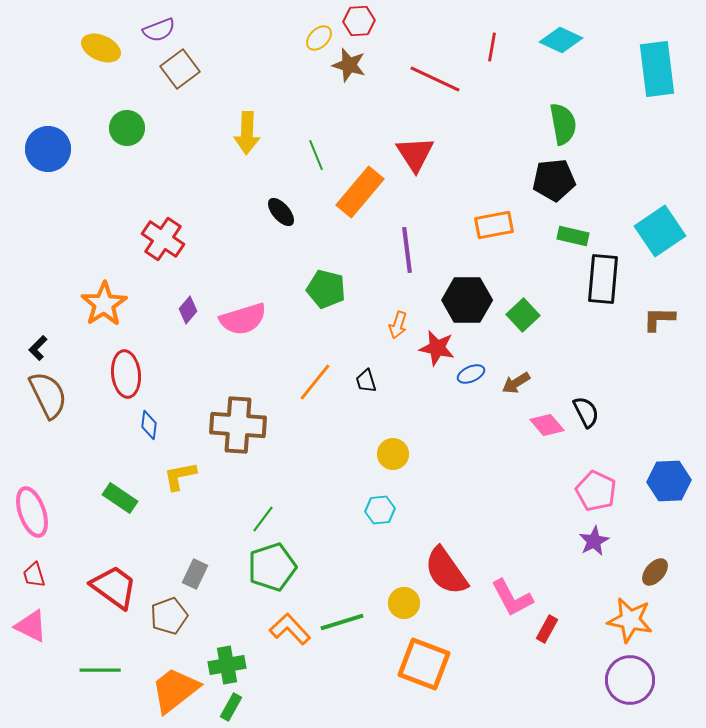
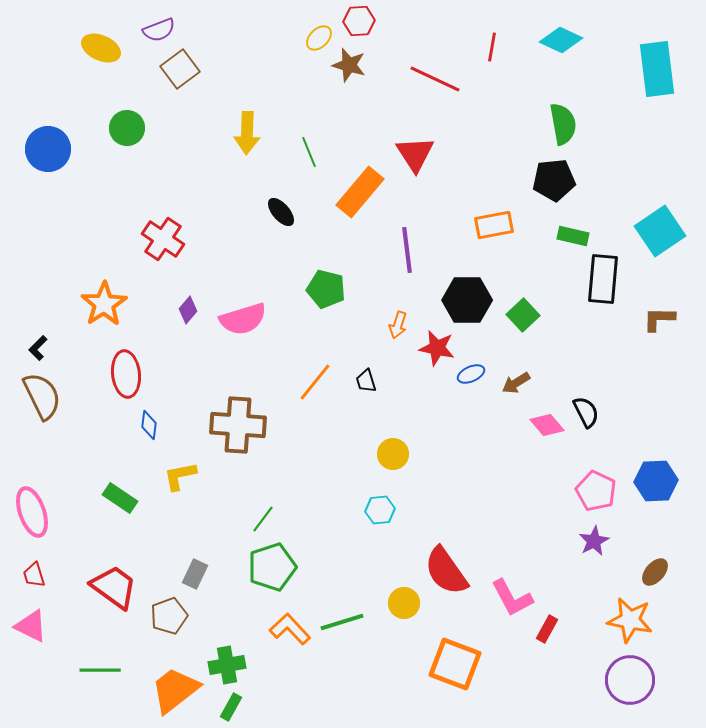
green line at (316, 155): moved 7 px left, 3 px up
brown semicircle at (48, 395): moved 6 px left, 1 px down
blue hexagon at (669, 481): moved 13 px left
orange square at (424, 664): moved 31 px right
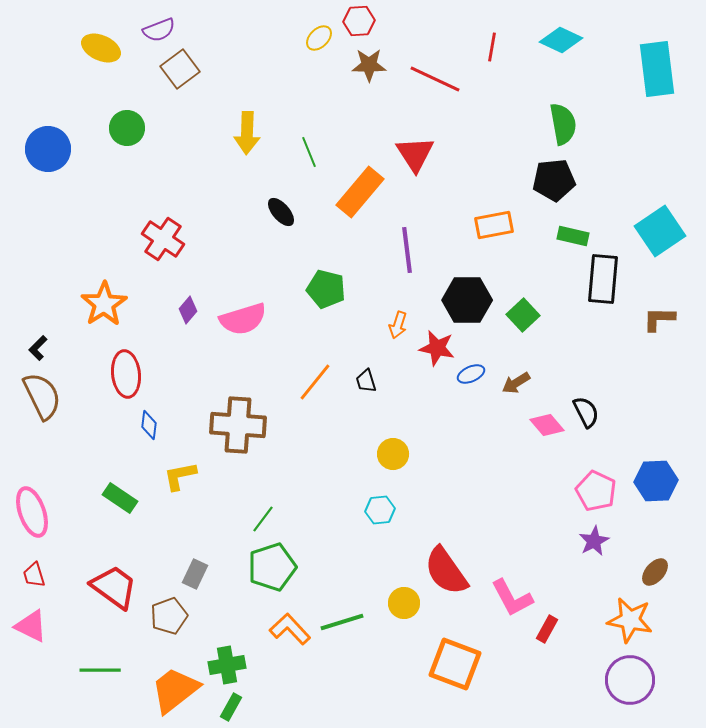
brown star at (349, 65): moved 20 px right; rotated 16 degrees counterclockwise
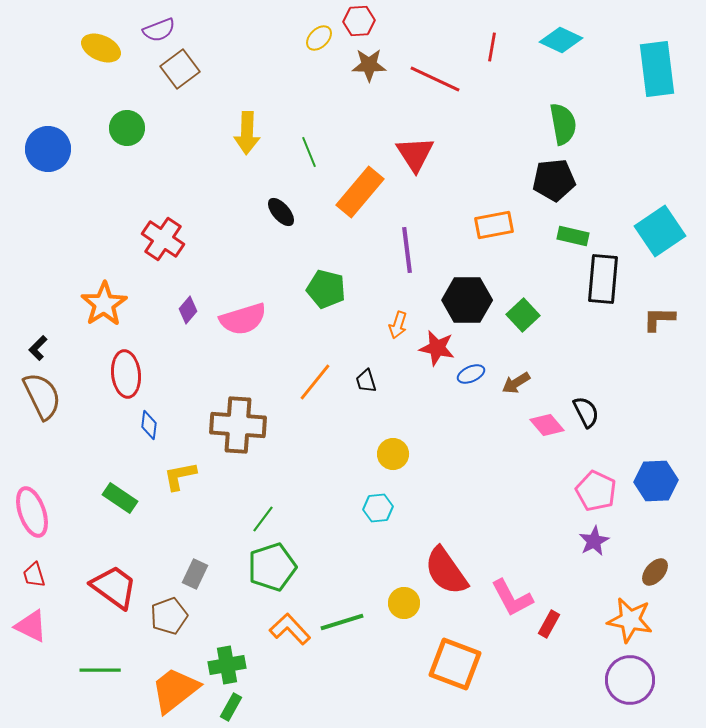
cyan hexagon at (380, 510): moved 2 px left, 2 px up
red rectangle at (547, 629): moved 2 px right, 5 px up
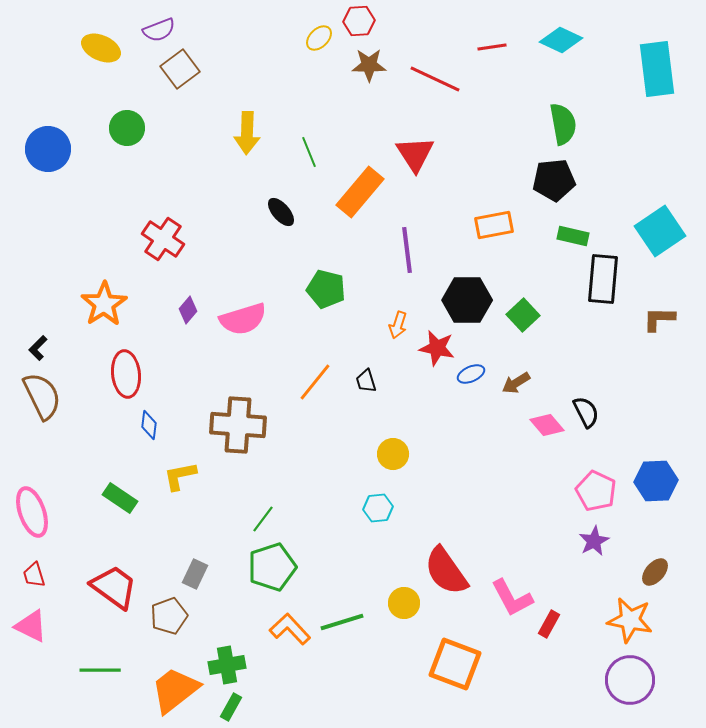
red line at (492, 47): rotated 72 degrees clockwise
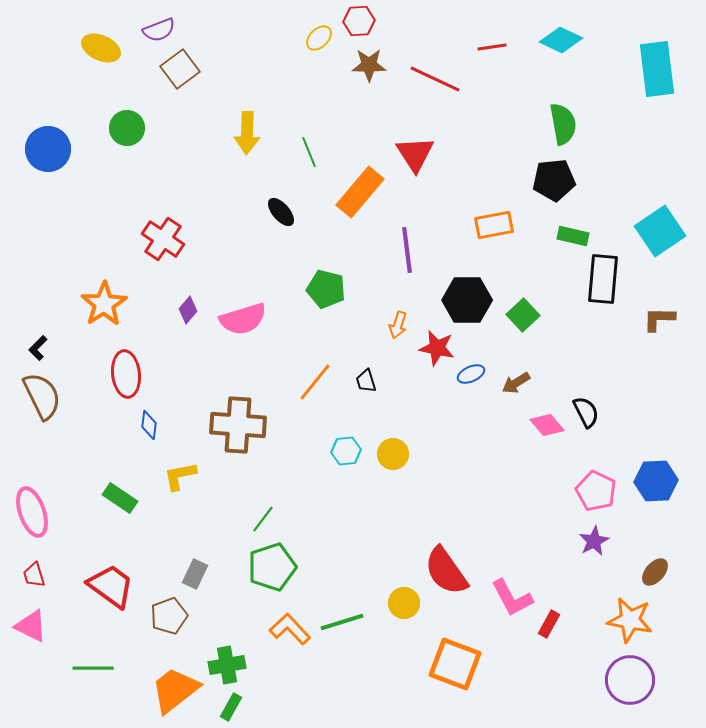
cyan hexagon at (378, 508): moved 32 px left, 57 px up
red trapezoid at (114, 587): moved 3 px left, 1 px up
green line at (100, 670): moved 7 px left, 2 px up
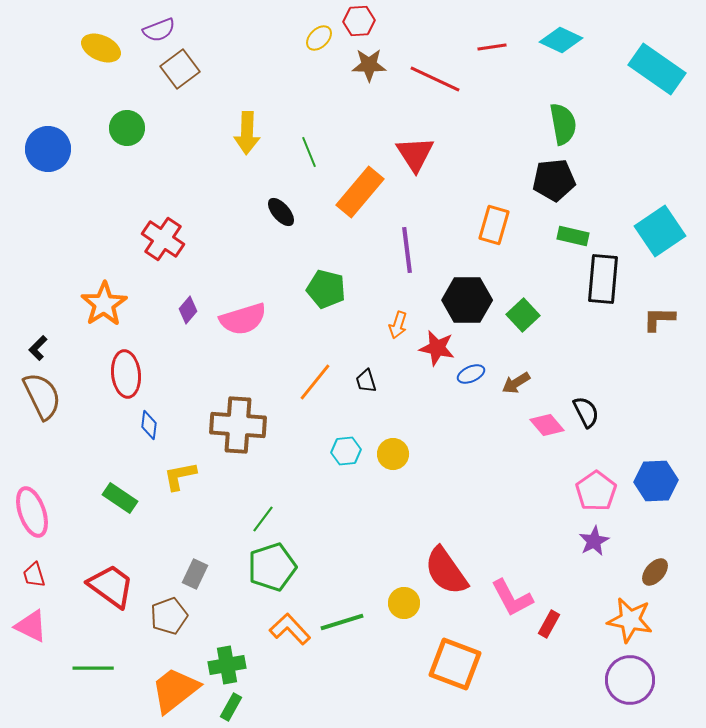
cyan rectangle at (657, 69): rotated 48 degrees counterclockwise
orange rectangle at (494, 225): rotated 63 degrees counterclockwise
pink pentagon at (596, 491): rotated 12 degrees clockwise
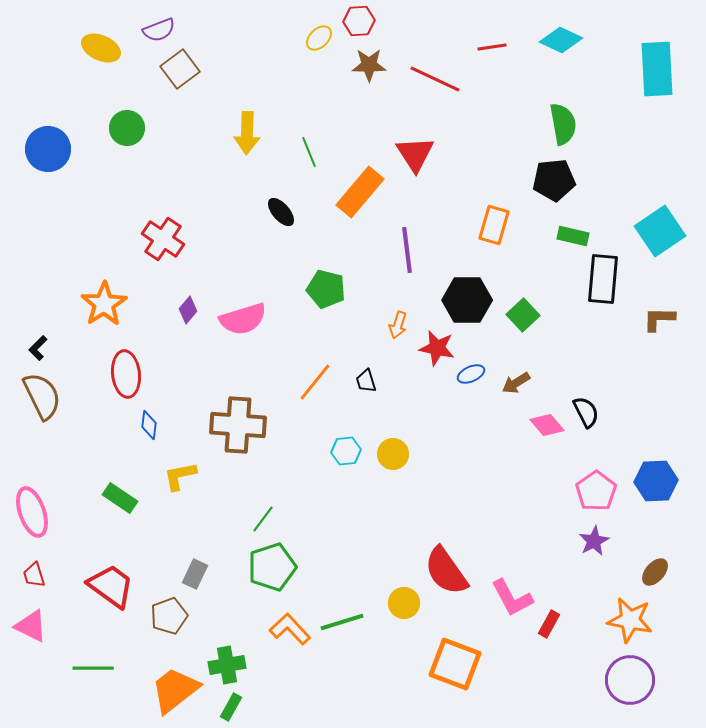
cyan rectangle at (657, 69): rotated 52 degrees clockwise
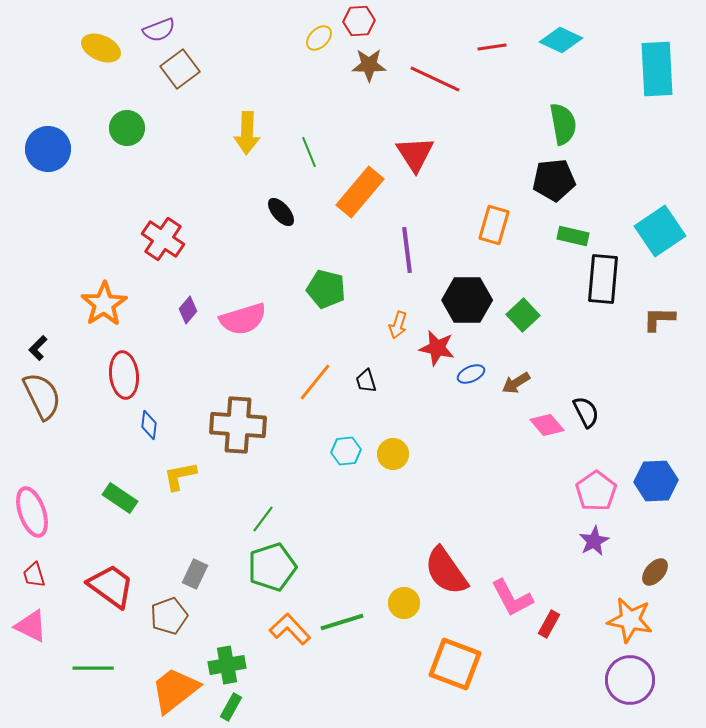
red ellipse at (126, 374): moved 2 px left, 1 px down
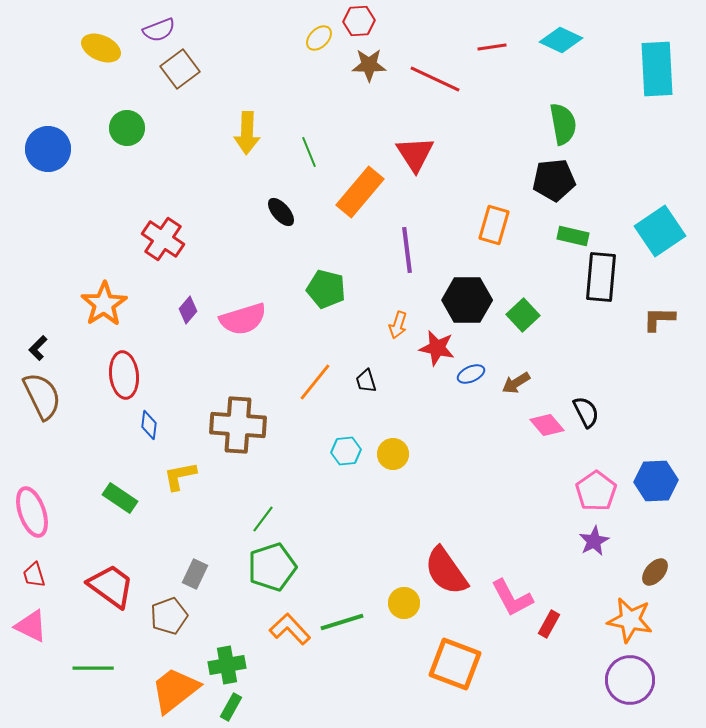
black rectangle at (603, 279): moved 2 px left, 2 px up
